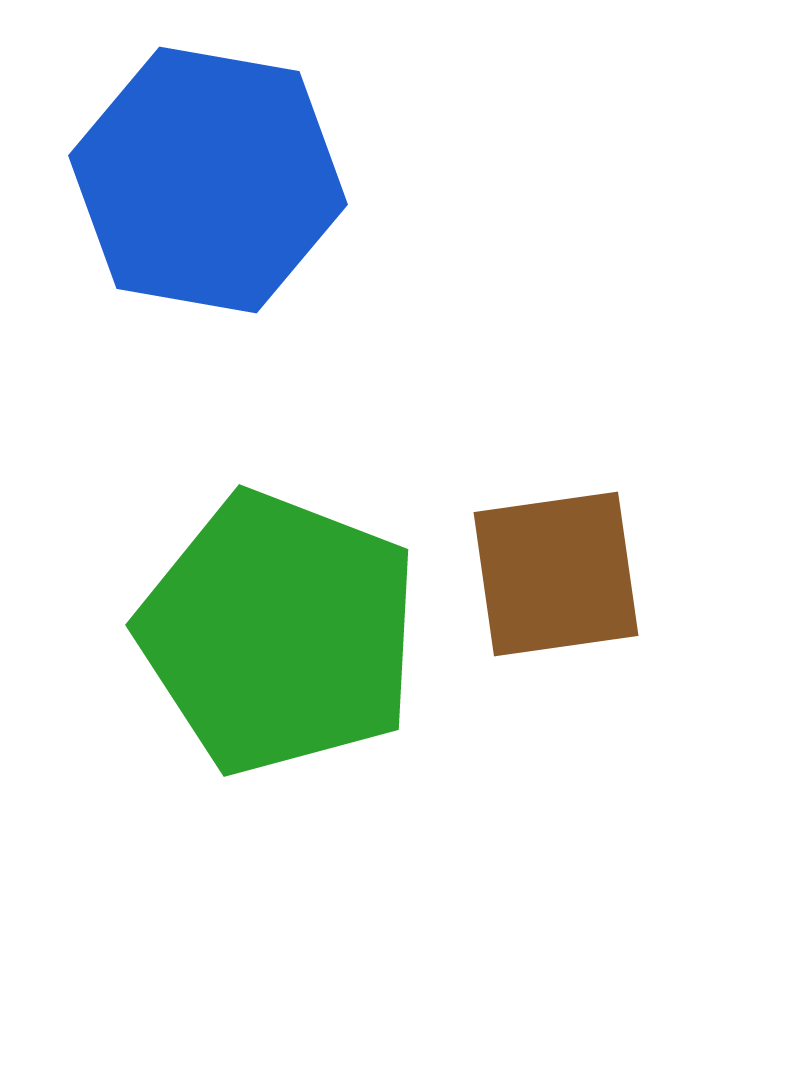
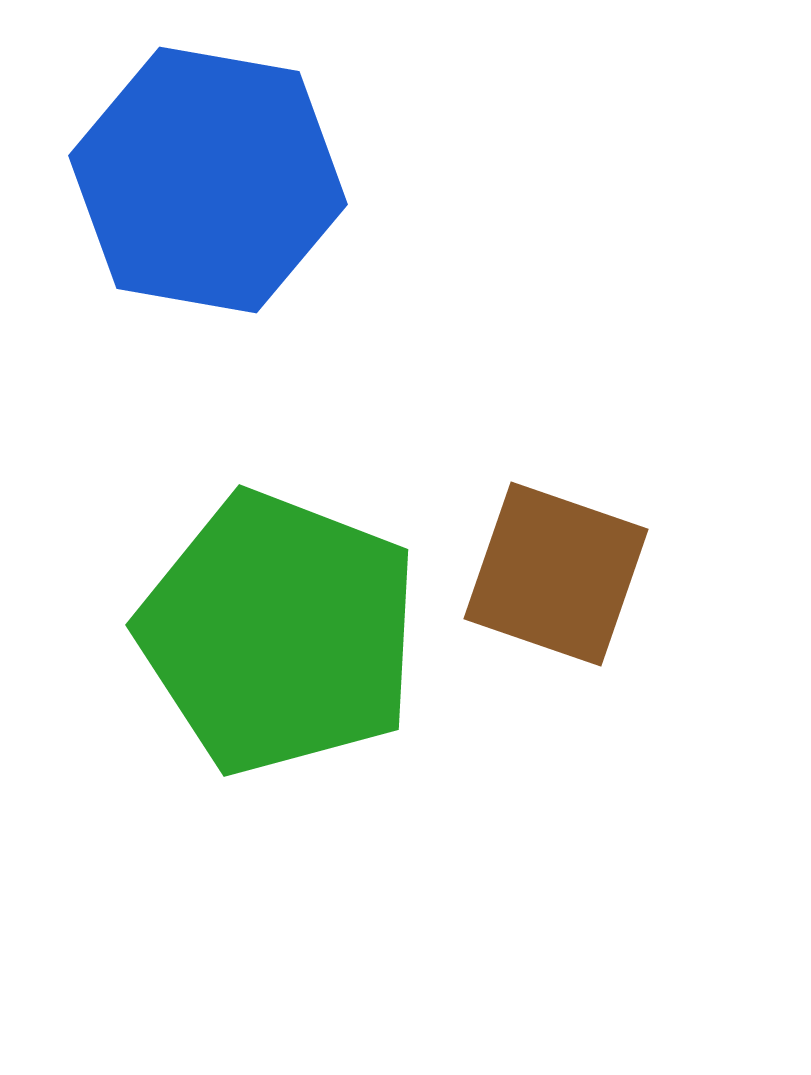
brown square: rotated 27 degrees clockwise
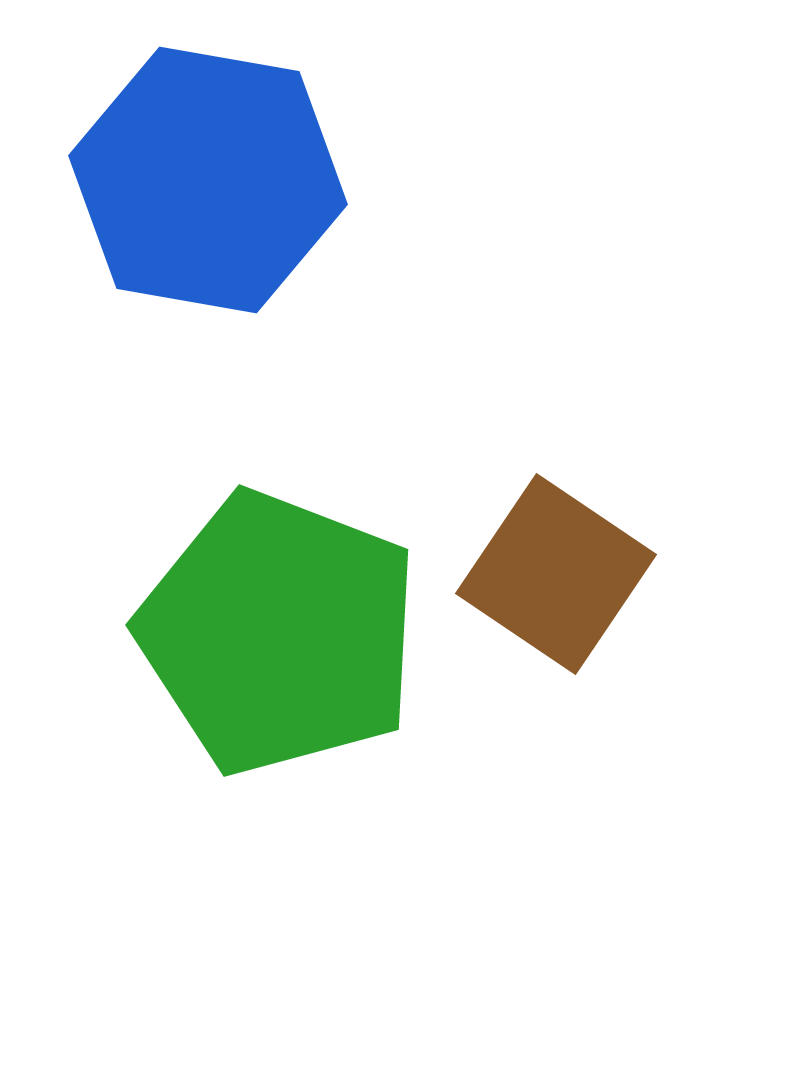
brown square: rotated 15 degrees clockwise
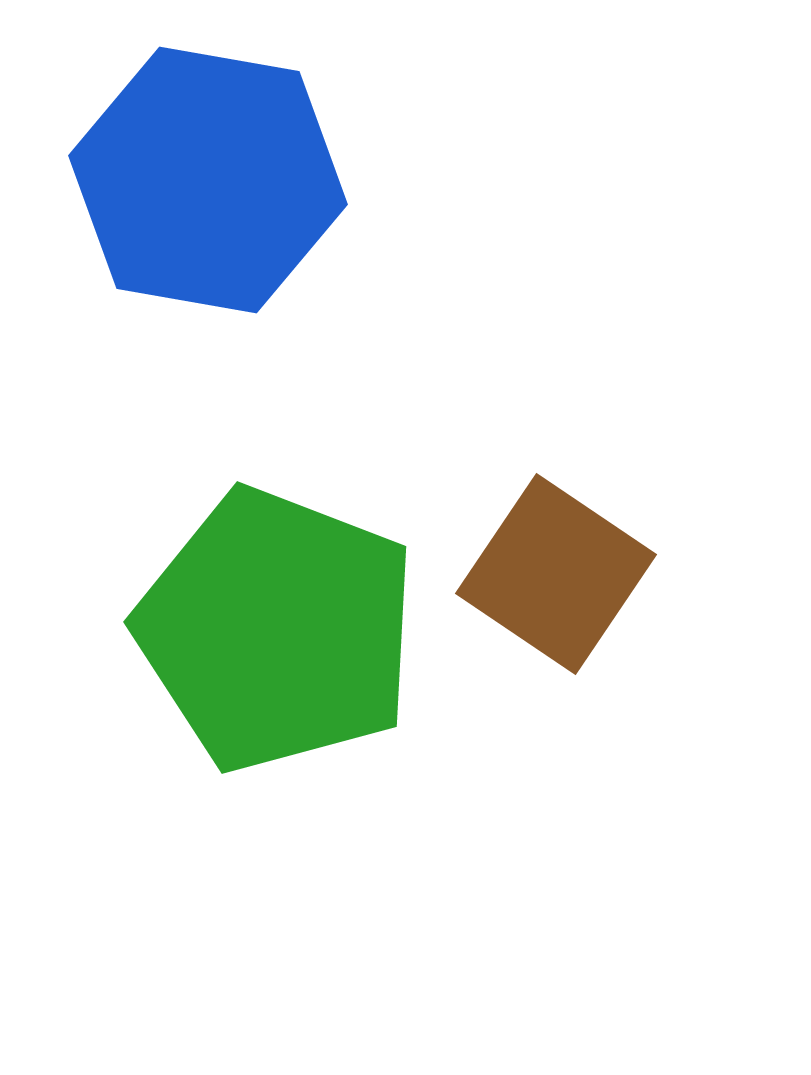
green pentagon: moved 2 px left, 3 px up
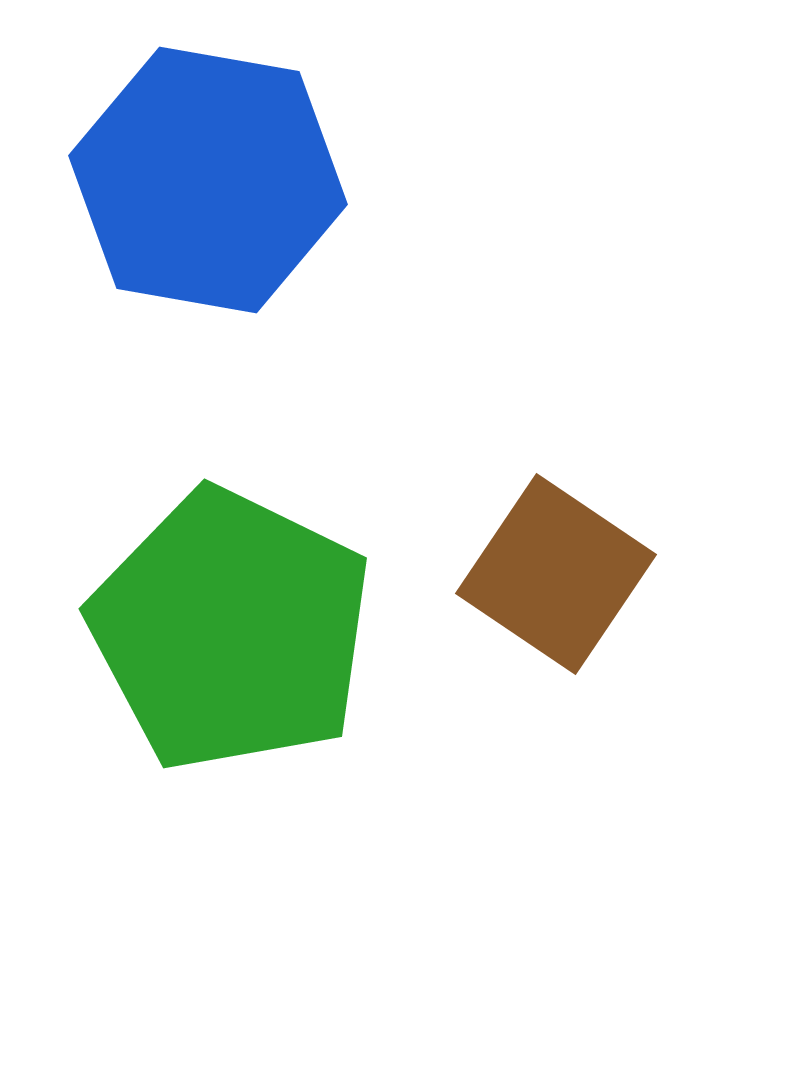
green pentagon: moved 46 px left; rotated 5 degrees clockwise
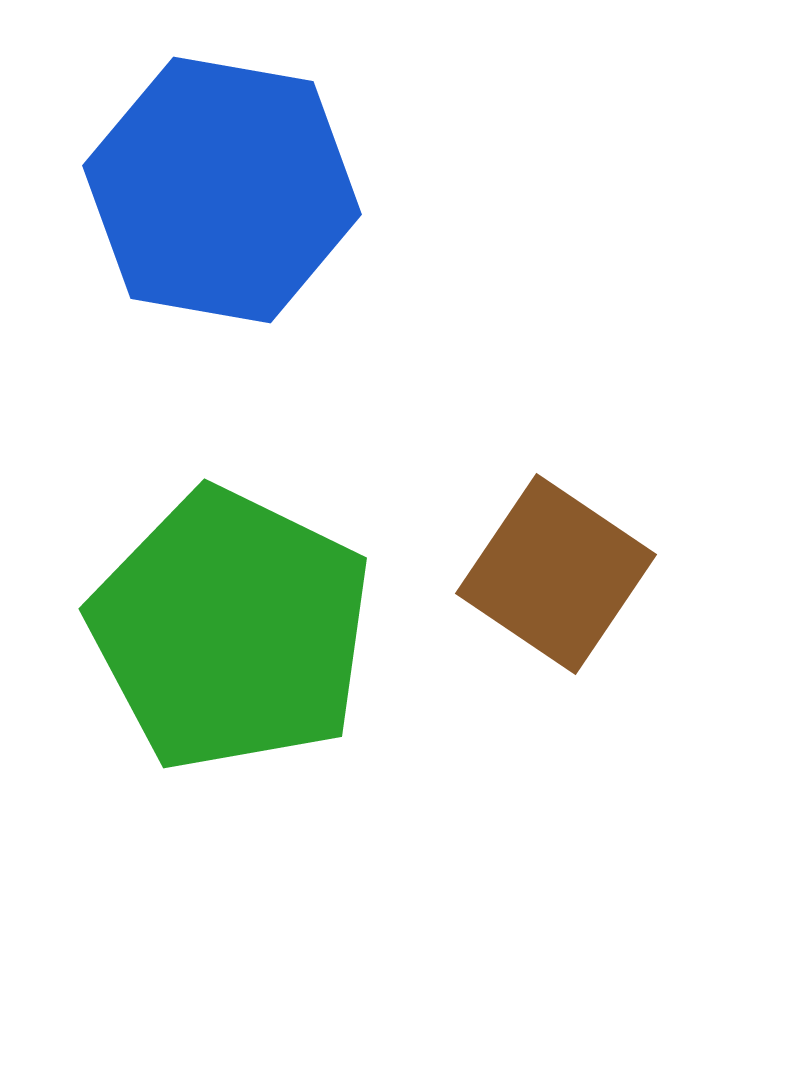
blue hexagon: moved 14 px right, 10 px down
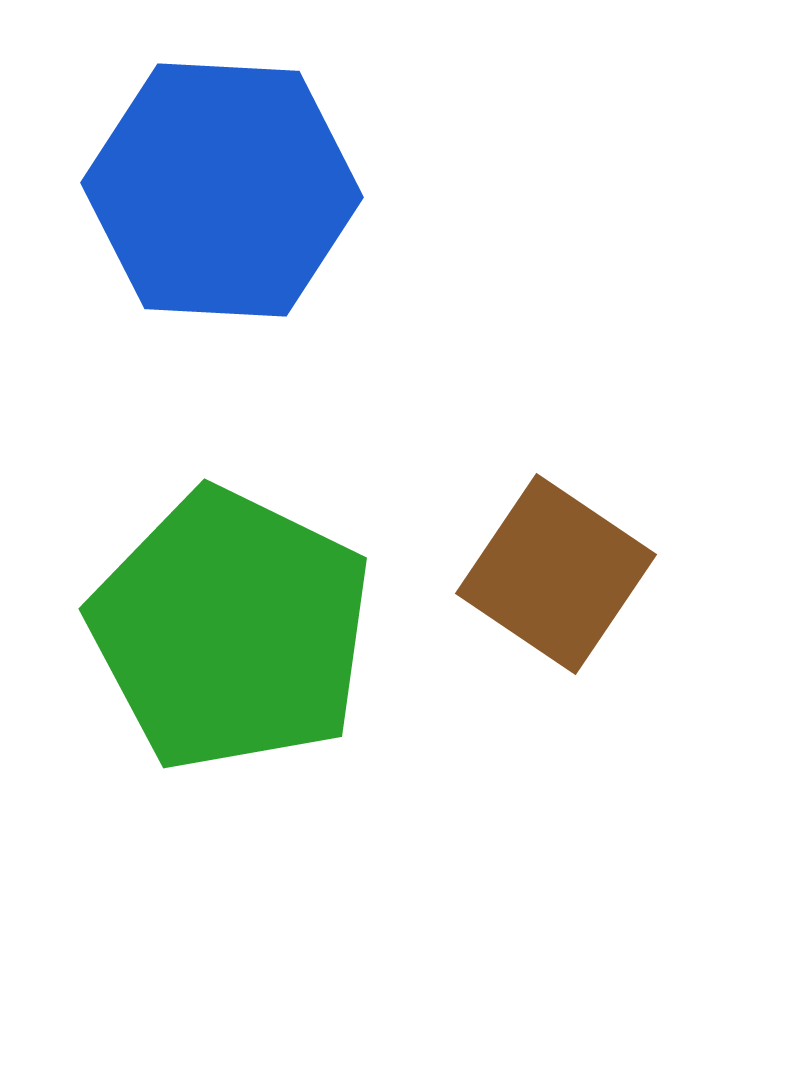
blue hexagon: rotated 7 degrees counterclockwise
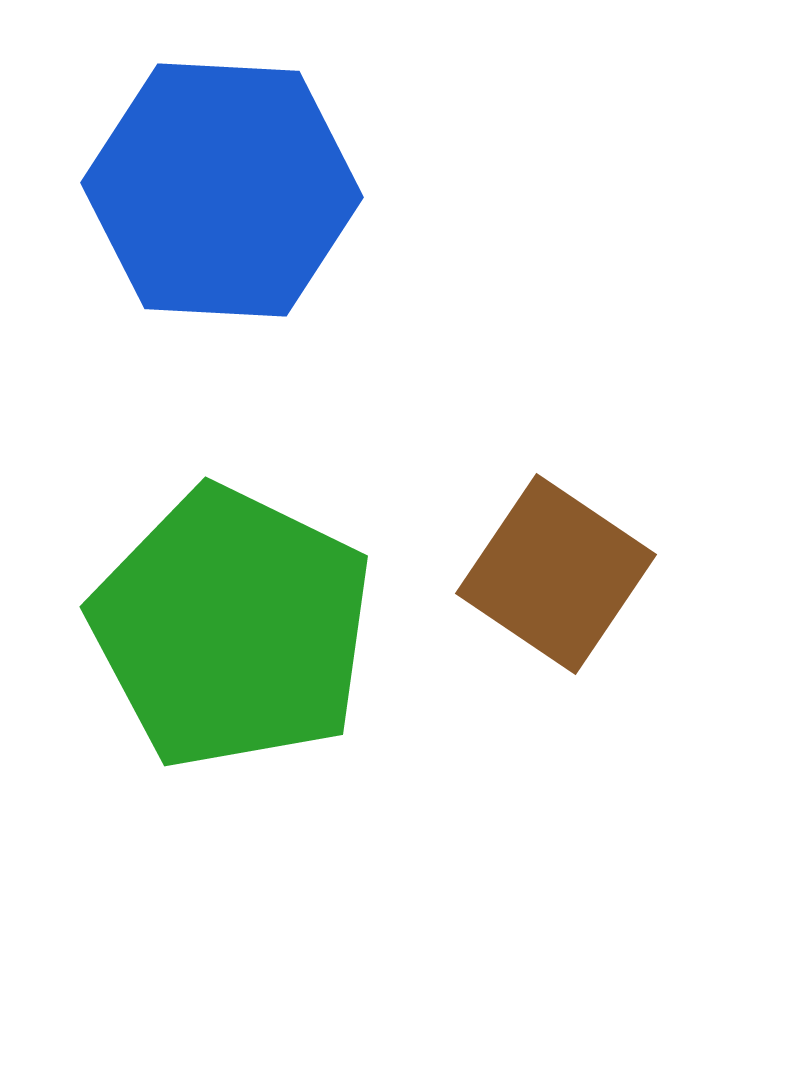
green pentagon: moved 1 px right, 2 px up
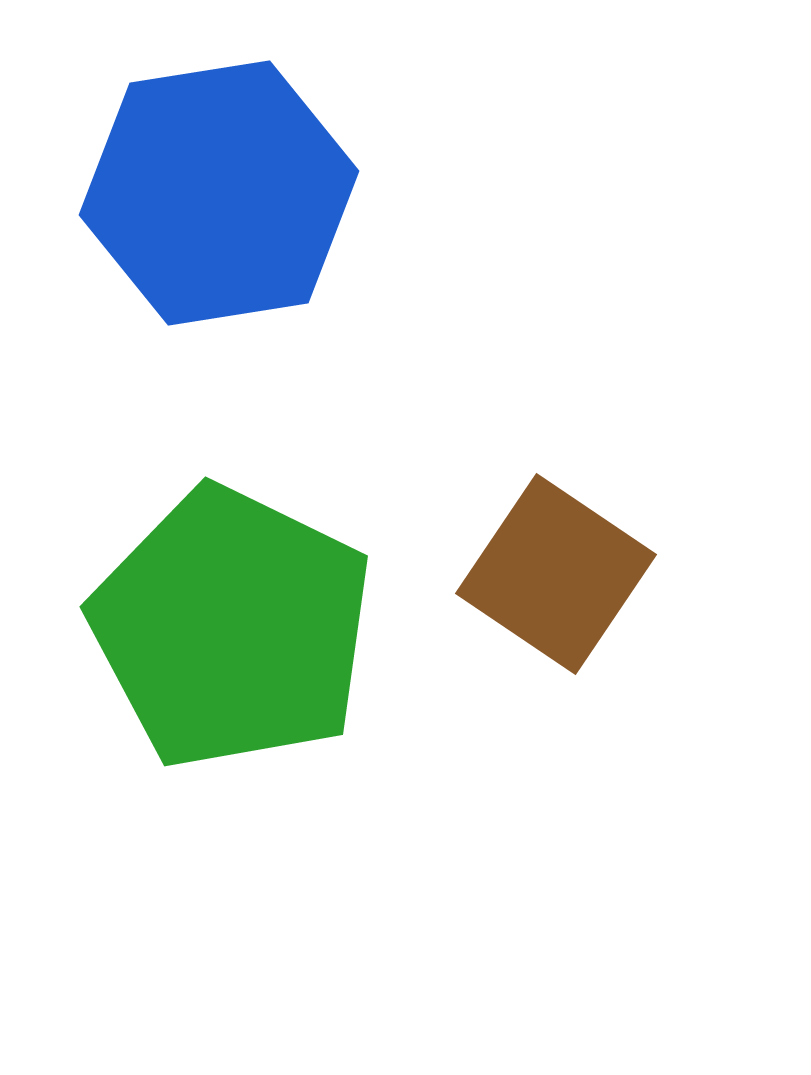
blue hexagon: moved 3 px left, 3 px down; rotated 12 degrees counterclockwise
